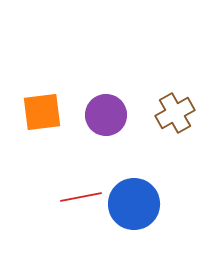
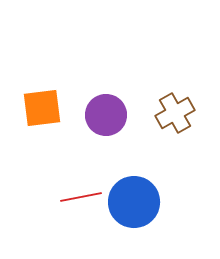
orange square: moved 4 px up
blue circle: moved 2 px up
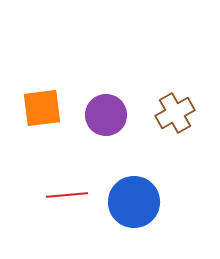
red line: moved 14 px left, 2 px up; rotated 6 degrees clockwise
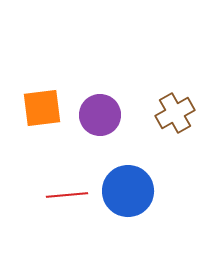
purple circle: moved 6 px left
blue circle: moved 6 px left, 11 px up
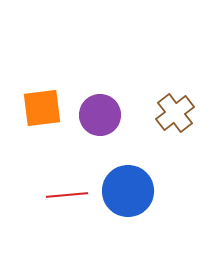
brown cross: rotated 9 degrees counterclockwise
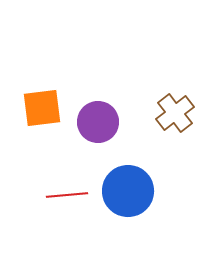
purple circle: moved 2 px left, 7 px down
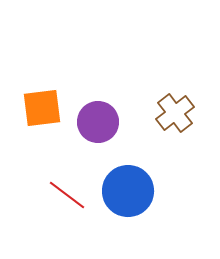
red line: rotated 42 degrees clockwise
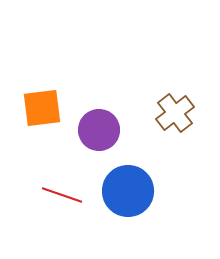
purple circle: moved 1 px right, 8 px down
red line: moved 5 px left; rotated 18 degrees counterclockwise
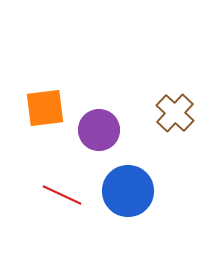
orange square: moved 3 px right
brown cross: rotated 9 degrees counterclockwise
red line: rotated 6 degrees clockwise
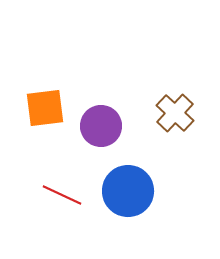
purple circle: moved 2 px right, 4 px up
